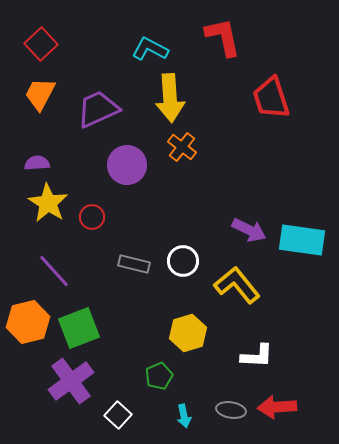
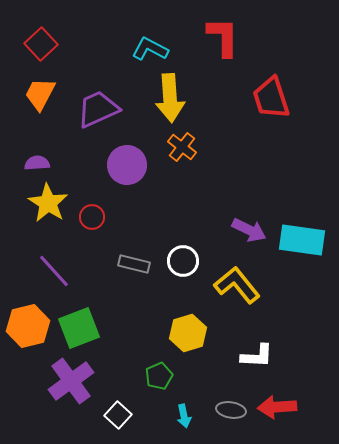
red L-shape: rotated 12 degrees clockwise
orange hexagon: moved 4 px down
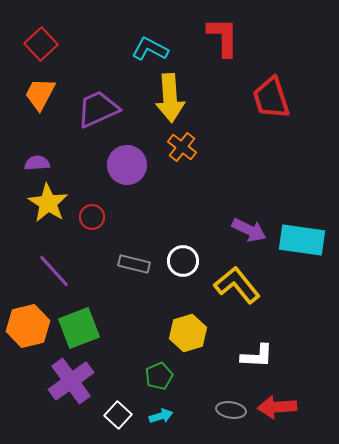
cyan arrow: moved 23 px left; rotated 95 degrees counterclockwise
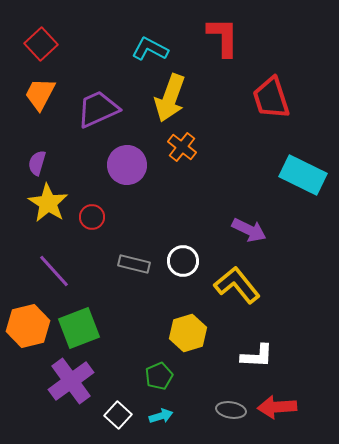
yellow arrow: rotated 24 degrees clockwise
purple semicircle: rotated 70 degrees counterclockwise
cyan rectangle: moved 1 px right, 65 px up; rotated 18 degrees clockwise
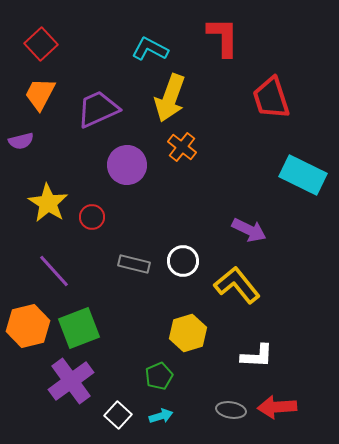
purple semicircle: moved 16 px left, 22 px up; rotated 120 degrees counterclockwise
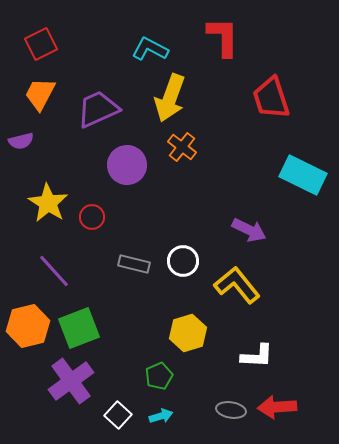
red square: rotated 16 degrees clockwise
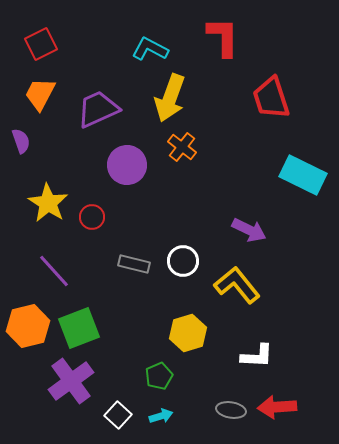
purple semicircle: rotated 95 degrees counterclockwise
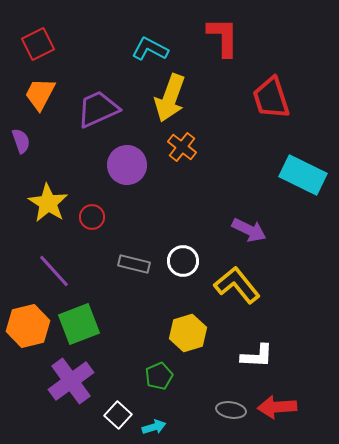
red square: moved 3 px left
green square: moved 4 px up
cyan arrow: moved 7 px left, 11 px down
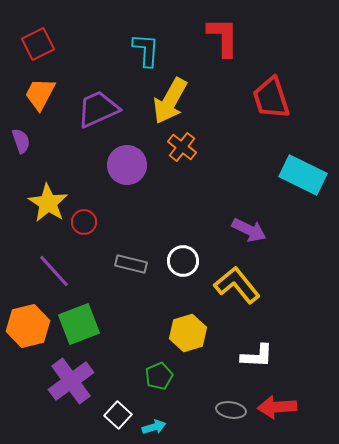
cyan L-shape: moved 4 px left, 1 px down; rotated 66 degrees clockwise
yellow arrow: moved 3 px down; rotated 9 degrees clockwise
red circle: moved 8 px left, 5 px down
gray rectangle: moved 3 px left
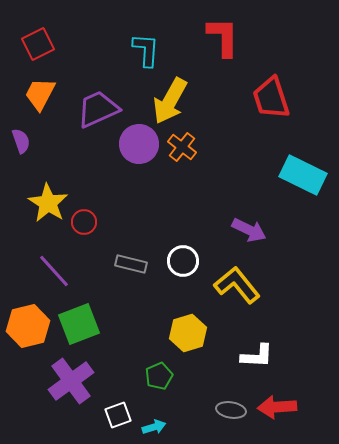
purple circle: moved 12 px right, 21 px up
white square: rotated 28 degrees clockwise
